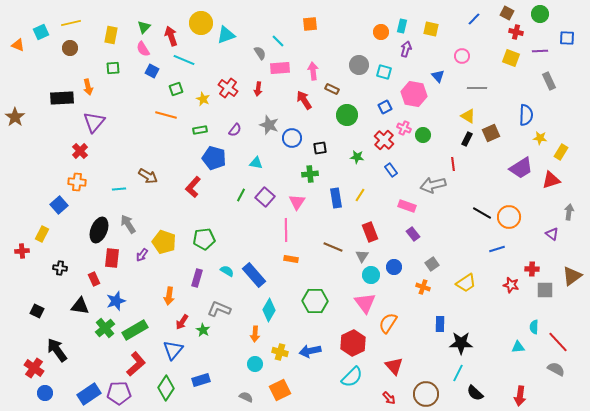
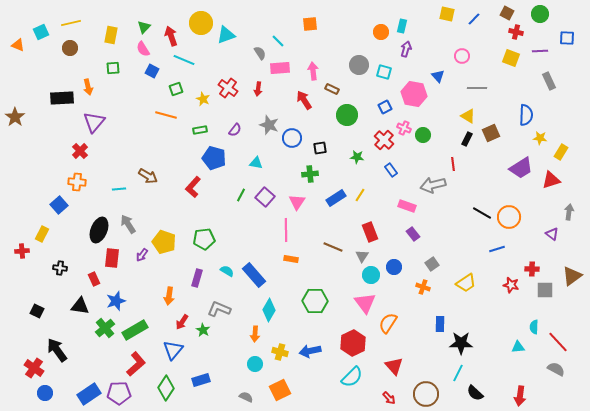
yellow square at (431, 29): moved 16 px right, 15 px up
blue rectangle at (336, 198): rotated 66 degrees clockwise
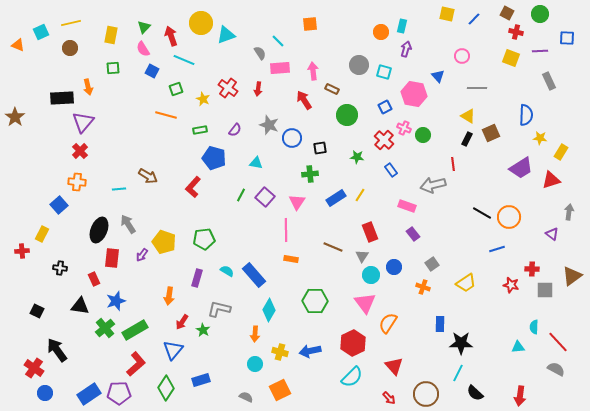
purple triangle at (94, 122): moved 11 px left
gray L-shape at (219, 309): rotated 10 degrees counterclockwise
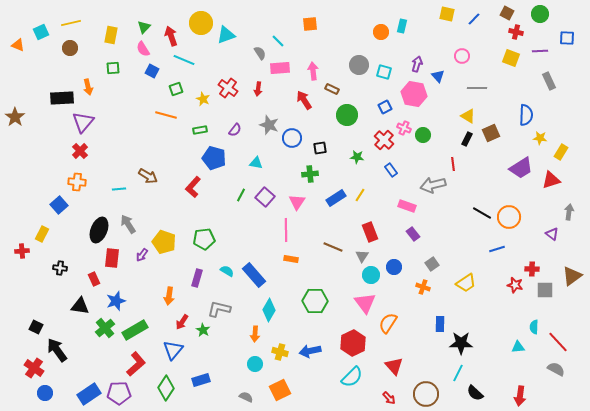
purple arrow at (406, 49): moved 11 px right, 15 px down
red star at (511, 285): moved 4 px right
black square at (37, 311): moved 1 px left, 16 px down
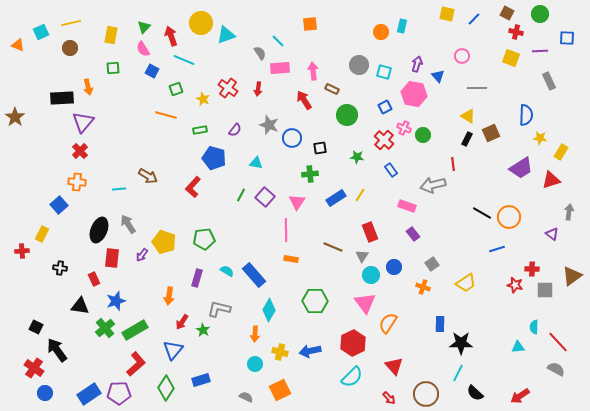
red arrow at (520, 396): rotated 48 degrees clockwise
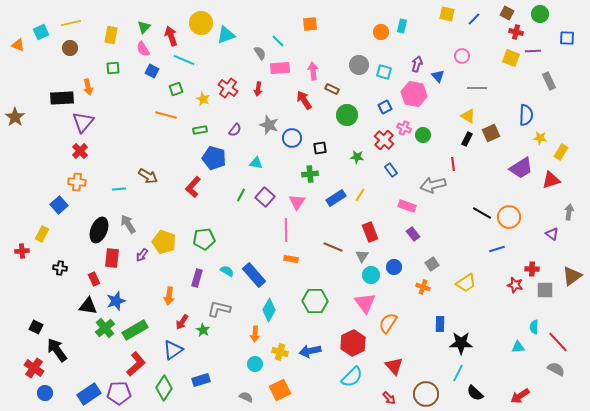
purple line at (540, 51): moved 7 px left
black triangle at (80, 306): moved 8 px right
blue triangle at (173, 350): rotated 15 degrees clockwise
green diamond at (166, 388): moved 2 px left
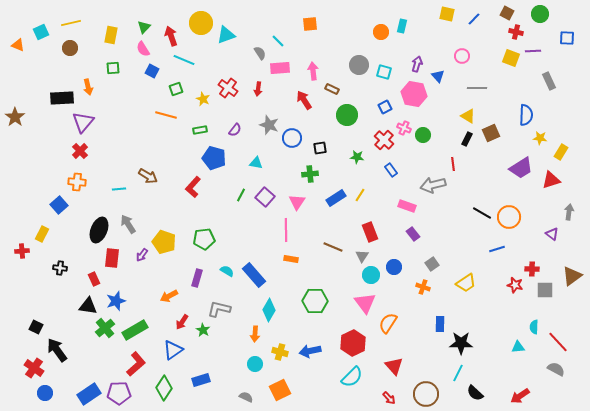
orange arrow at (169, 296): rotated 54 degrees clockwise
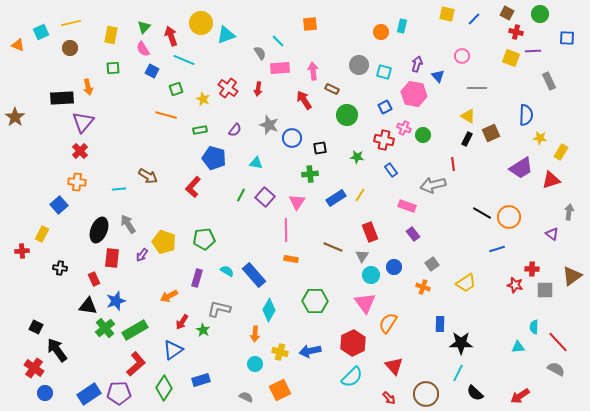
red cross at (384, 140): rotated 30 degrees counterclockwise
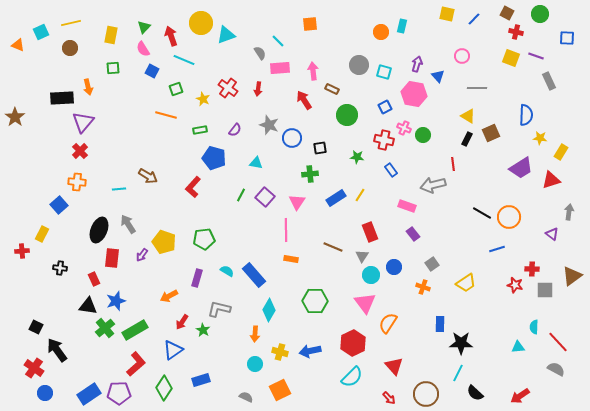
purple line at (533, 51): moved 3 px right, 5 px down; rotated 21 degrees clockwise
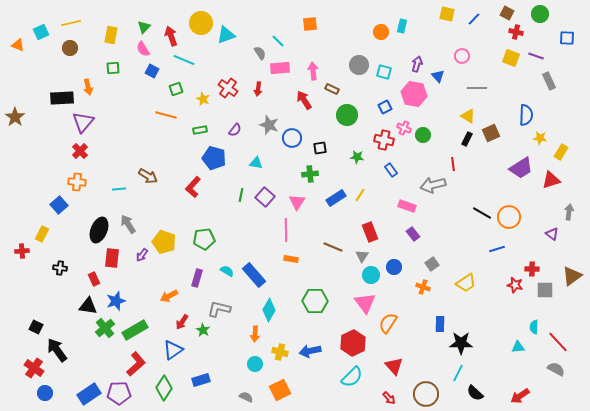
green line at (241, 195): rotated 16 degrees counterclockwise
